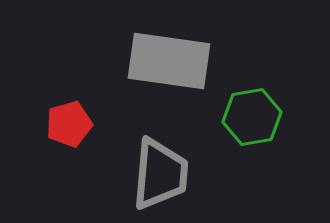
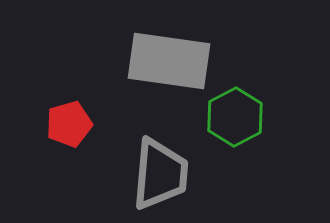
green hexagon: moved 17 px left; rotated 18 degrees counterclockwise
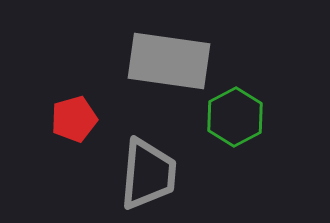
red pentagon: moved 5 px right, 5 px up
gray trapezoid: moved 12 px left
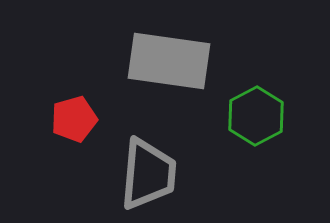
green hexagon: moved 21 px right, 1 px up
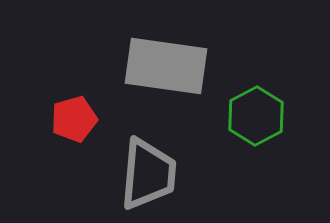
gray rectangle: moved 3 px left, 5 px down
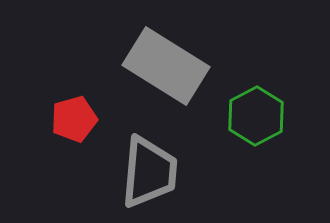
gray rectangle: rotated 24 degrees clockwise
gray trapezoid: moved 1 px right, 2 px up
